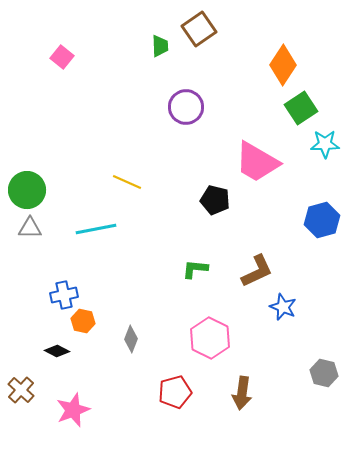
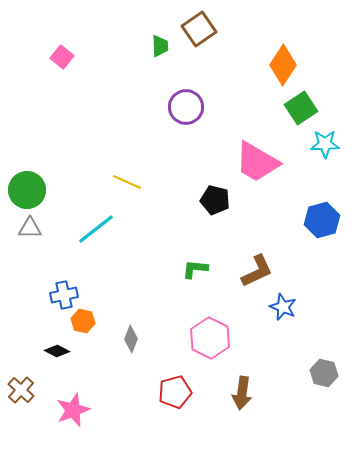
cyan line: rotated 27 degrees counterclockwise
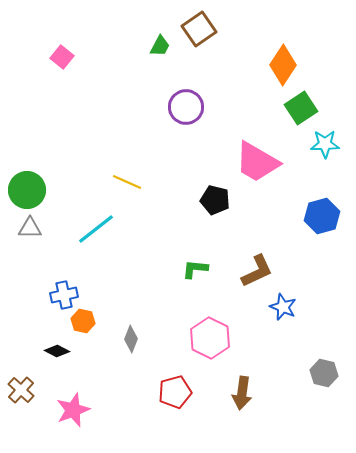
green trapezoid: rotated 30 degrees clockwise
blue hexagon: moved 4 px up
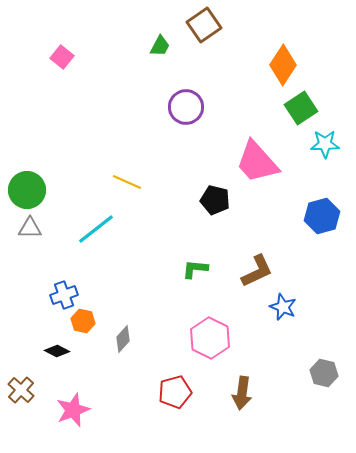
brown square: moved 5 px right, 4 px up
pink trapezoid: rotated 18 degrees clockwise
blue cross: rotated 8 degrees counterclockwise
gray diamond: moved 8 px left; rotated 20 degrees clockwise
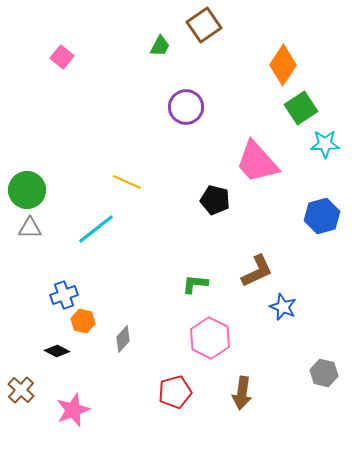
green L-shape: moved 15 px down
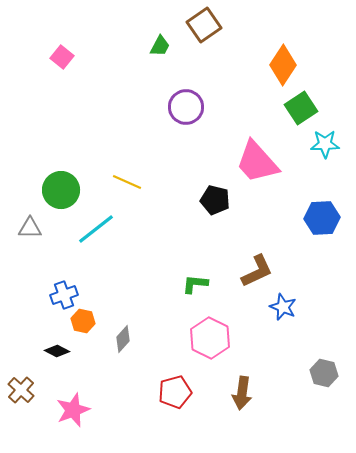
green circle: moved 34 px right
blue hexagon: moved 2 px down; rotated 12 degrees clockwise
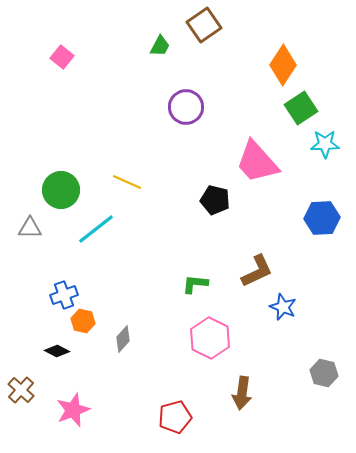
red pentagon: moved 25 px down
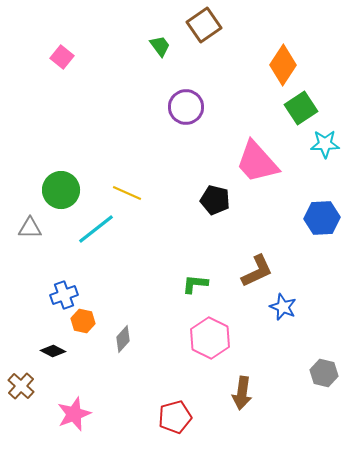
green trapezoid: rotated 65 degrees counterclockwise
yellow line: moved 11 px down
black diamond: moved 4 px left
brown cross: moved 4 px up
pink star: moved 1 px right, 4 px down
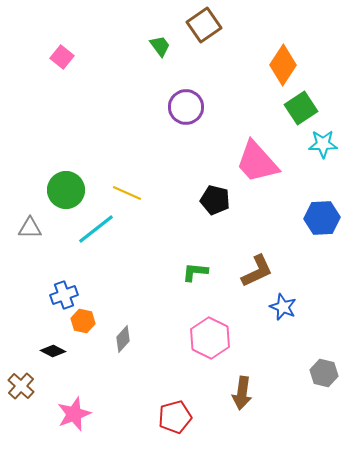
cyan star: moved 2 px left
green circle: moved 5 px right
green L-shape: moved 12 px up
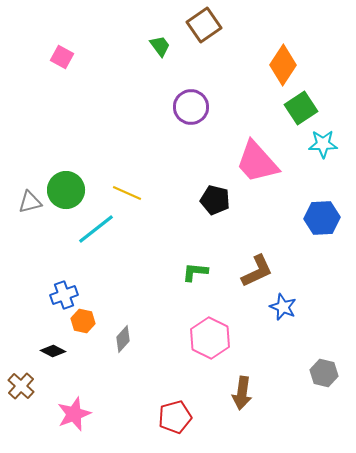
pink square: rotated 10 degrees counterclockwise
purple circle: moved 5 px right
gray triangle: moved 26 px up; rotated 15 degrees counterclockwise
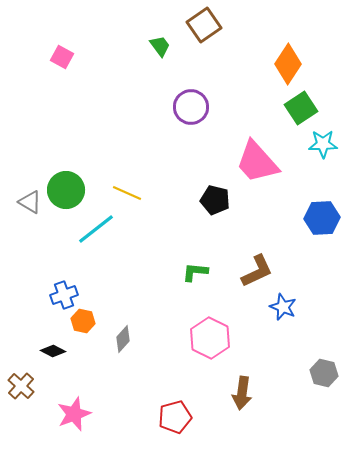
orange diamond: moved 5 px right, 1 px up
gray triangle: rotated 45 degrees clockwise
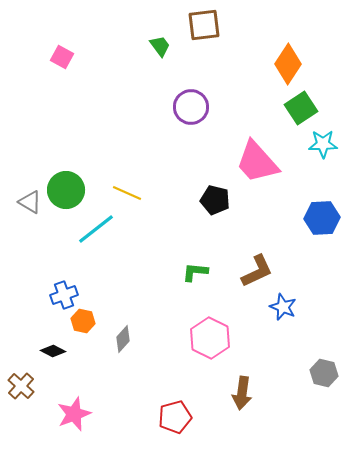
brown square: rotated 28 degrees clockwise
